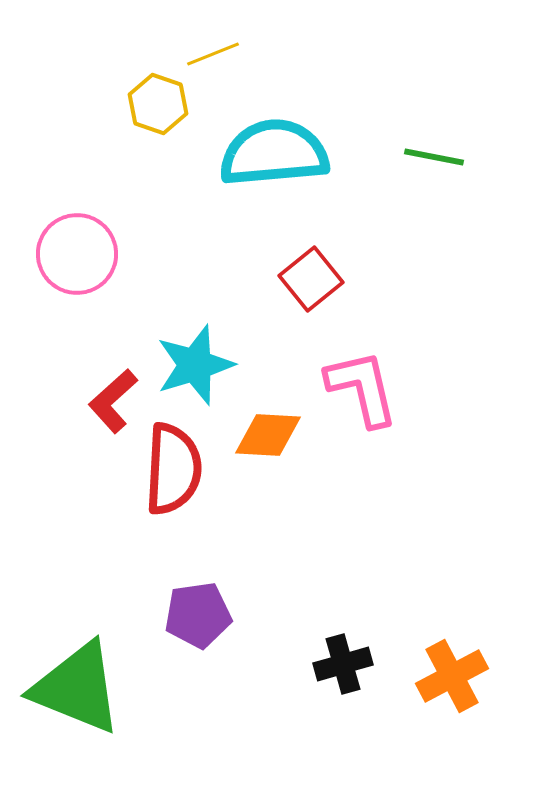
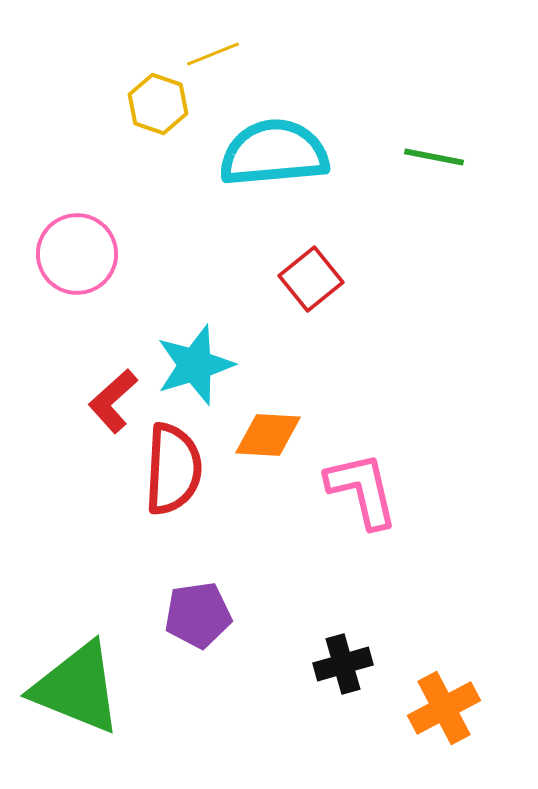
pink L-shape: moved 102 px down
orange cross: moved 8 px left, 32 px down
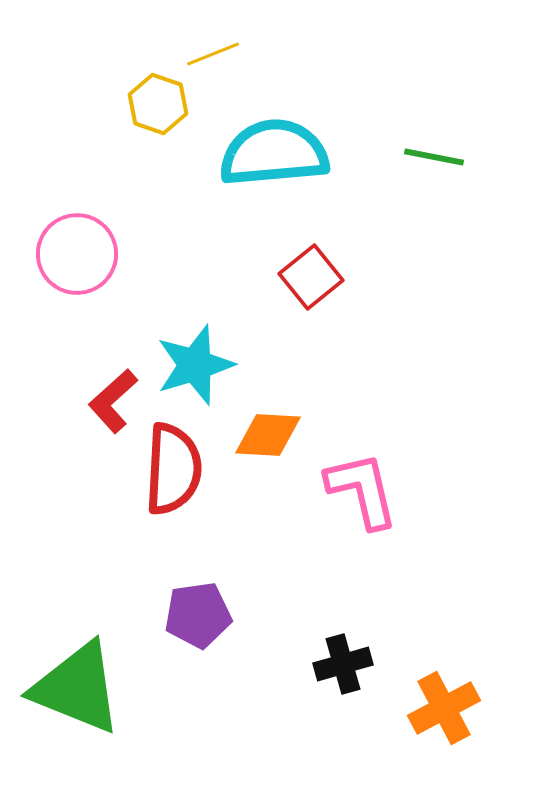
red square: moved 2 px up
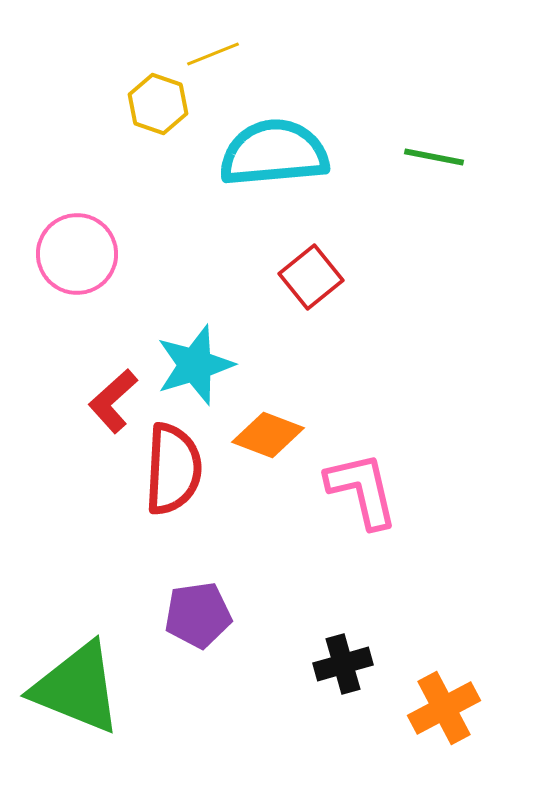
orange diamond: rotated 18 degrees clockwise
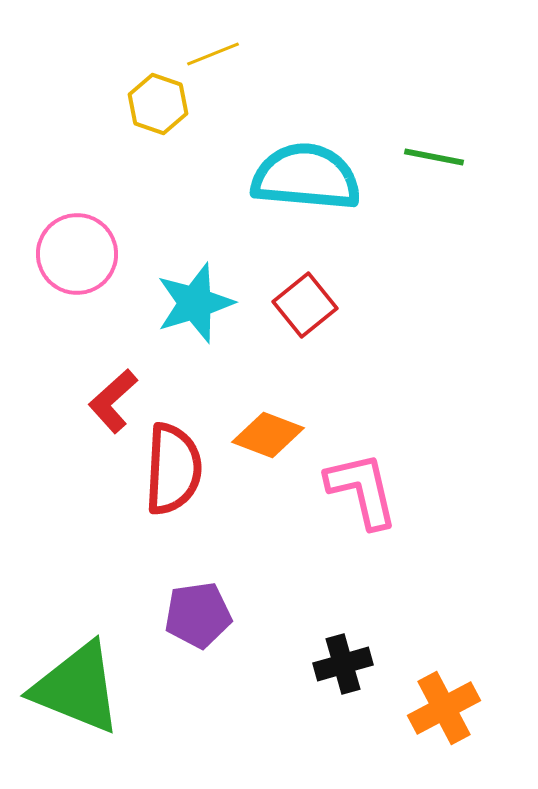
cyan semicircle: moved 32 px right, 24 px down; rotated 10 degrees clockwise
red square: moved 6 px left, 28 px down
cyan star: moved 62 px up
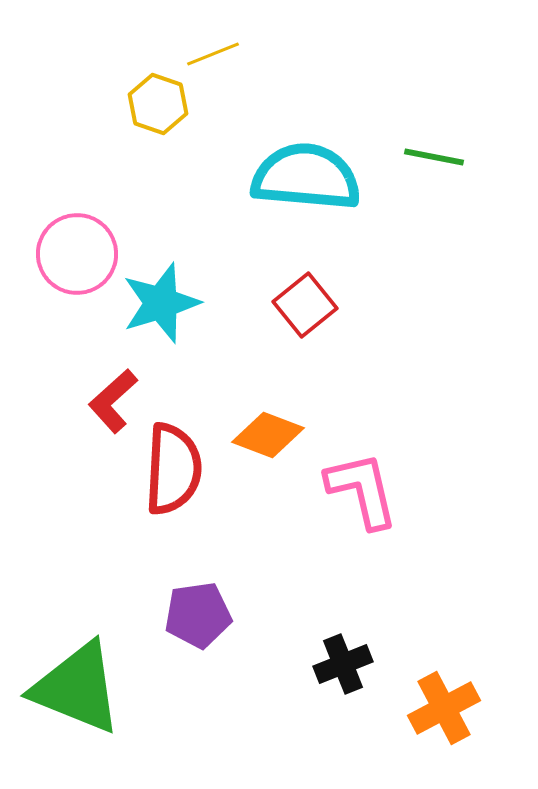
cyan star: moved 34 px left
black cross: rotated 6 degrees counterclockwise
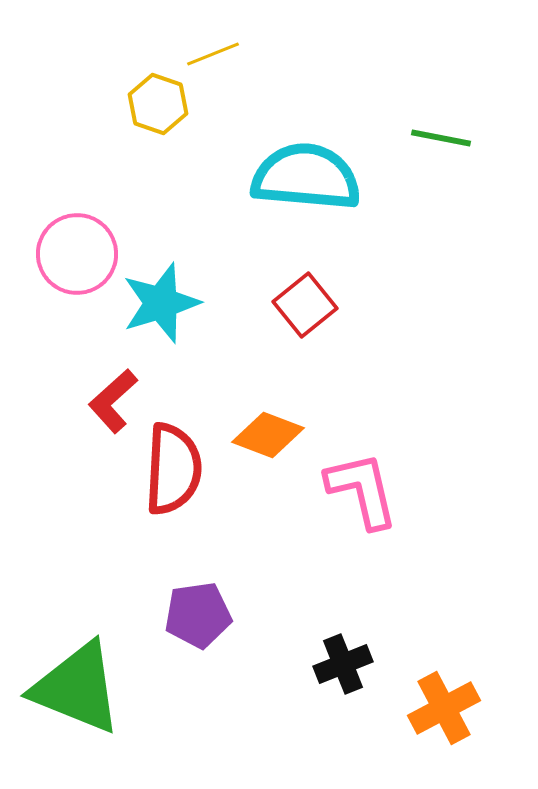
green line: moved 7 px right, 19 px up
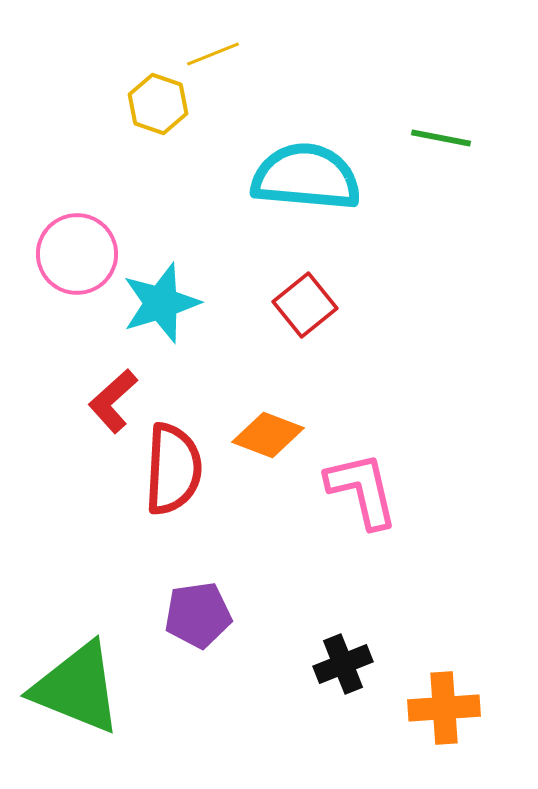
orange cross: rotated 24 degrees clockwise
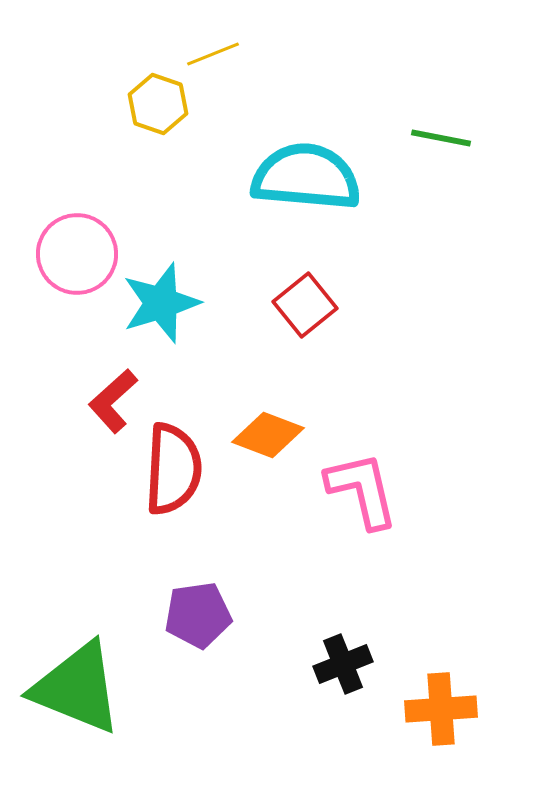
orange cross: moved 3 px left, 1 px down
